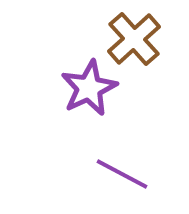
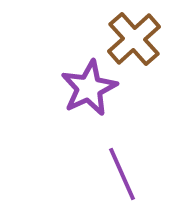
purple line: rotated 38 degrees clockwise
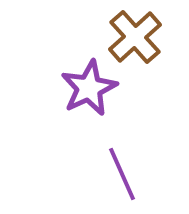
brown cross: moved 1 px right, 2 px up
